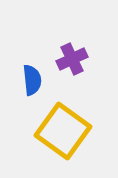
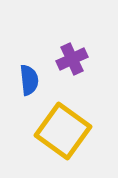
blue semicircle: moved 3 px left
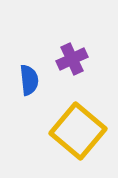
yellow square: moved 15 px right; rotated 4 degrees clockwise
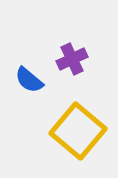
blue semicircle: rotated 136 degrees clockwise
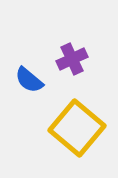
yellow square: moved 1 px left, 3 px up
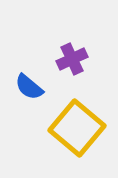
blue semicircle: moved 7 px down
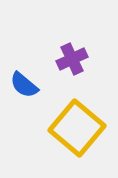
blue semicircle: moved 5 px left, 2 px up
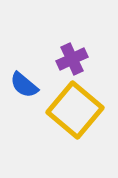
yellow square: moved 2 px left, 18 px up
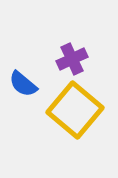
blue semicircle: moved 1 px left, 1 px up
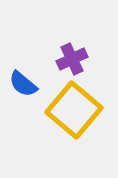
yellow square: moved 1 px left
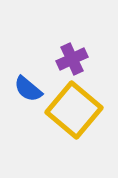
blue semicircle: moved 5 px right, 5 px down
